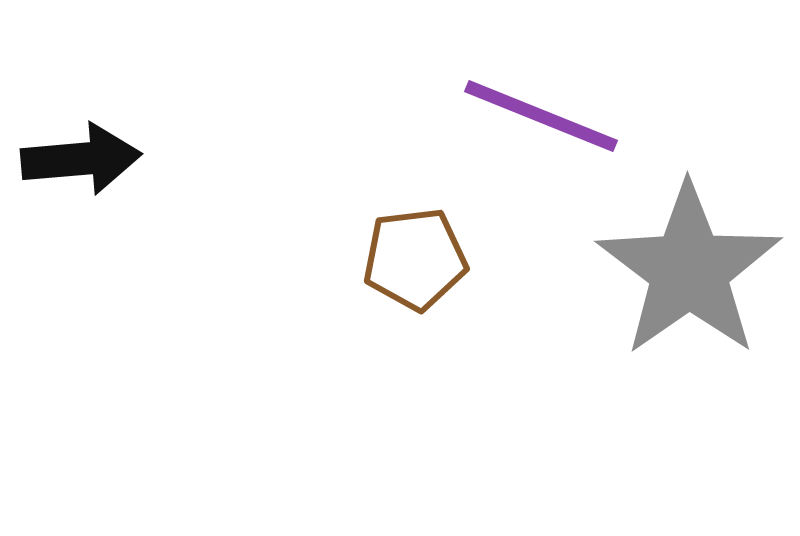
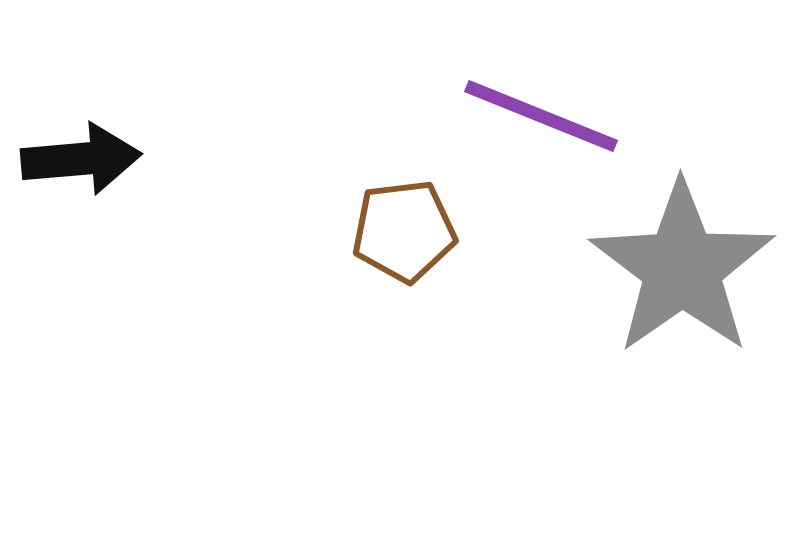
brown pentagon: moved 11 px left, 28 px up
gray star: moved 7 px left, 2 px up
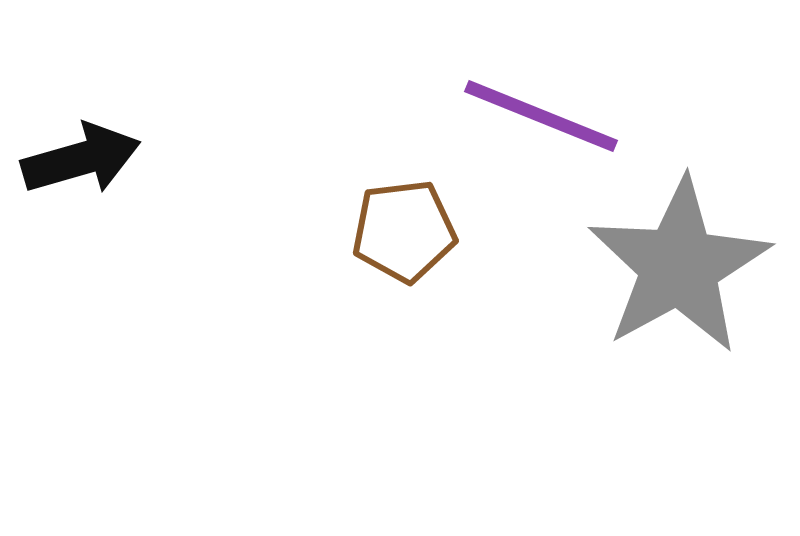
black arrow: rotated 11 degrees counterclockwise
gray star: moved 3 px left, 2 px up; rotated 6 degrees clockwise
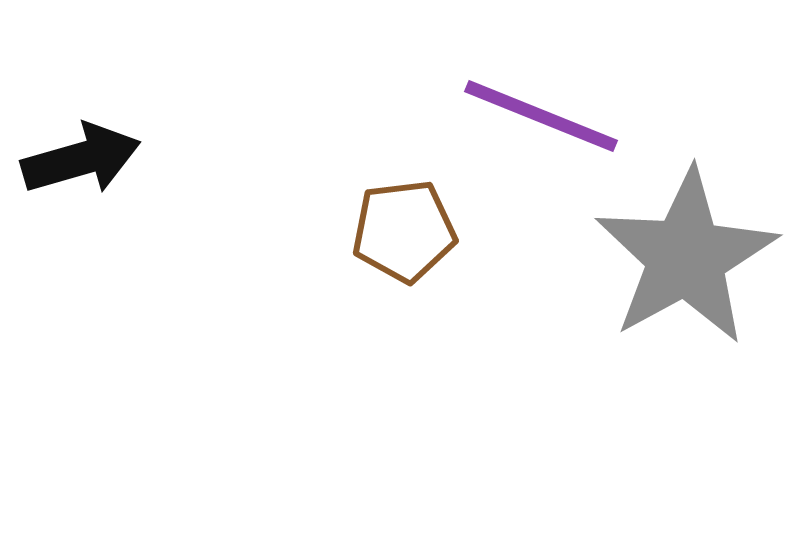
gray star: moved 7 px right, 9 px up
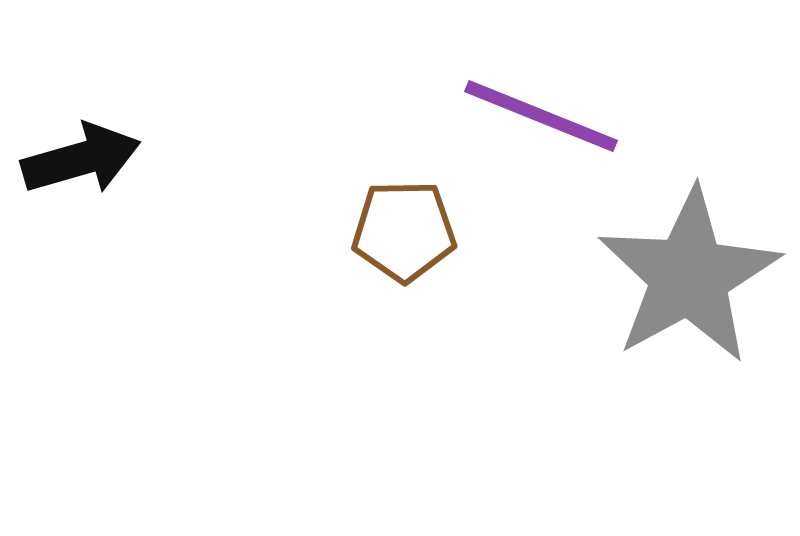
brown pentagon: rotated 6 degrees clockwise
gray star: moved 3 px right, 19 px down
